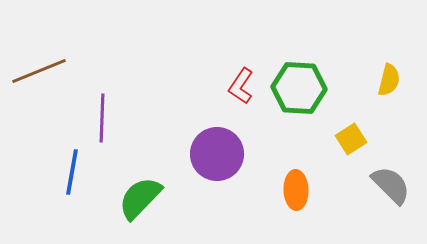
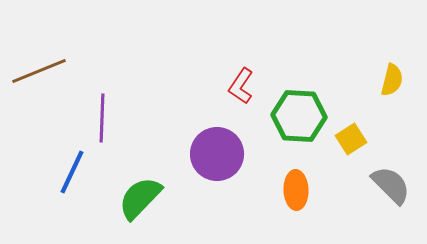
yellow semicircle: moved 3 px right
green hexagon: moved 28 px down
blue line: rotated 15 degrees clockwise
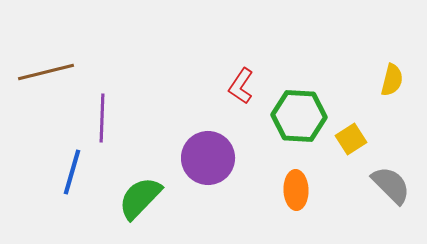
brown line: moved 7 px right, 1 px down; rotated 8 degrees clockwise
purple circle: moved 9 px left, 4 px down
blue line: rotated 9 degrees counterclockwise
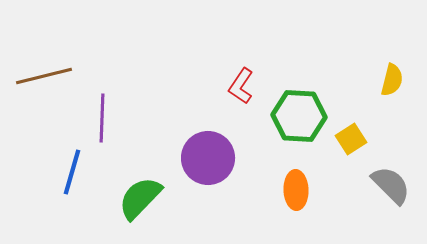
brown line: moved 2 px left, 4 px down
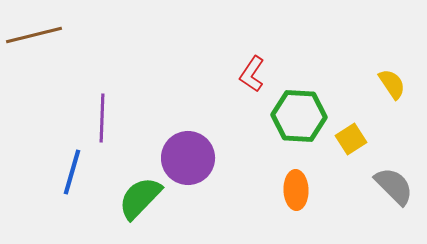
brown line: moved 10 px left, 41 px up
yellow semicircle: moved 4 px down; rotated 48 degrees counterclockwise
red L-shape: moved 11 px right, 12 px up
purple circle: moved 20 px left
gray semicircle: moved 3 px right, 1 px down
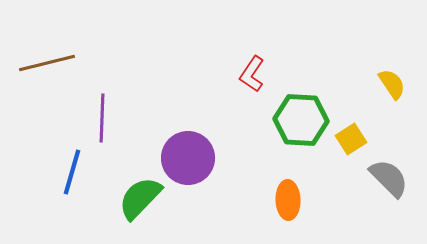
brown line: moved 13 px right, 28 px down
green hexagon: moved 2 px right, 4 px down
gray semicircle: moved 5 px left, 8 px up
orange ellipse: moved 8 px left, 10 px down
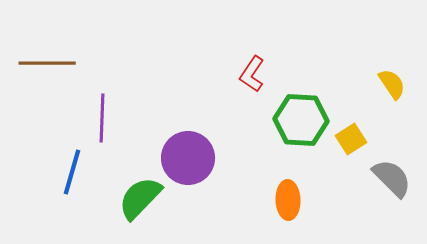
brown line: rotated 14 degrees clockwise
gray semicircle: moved 3 px right
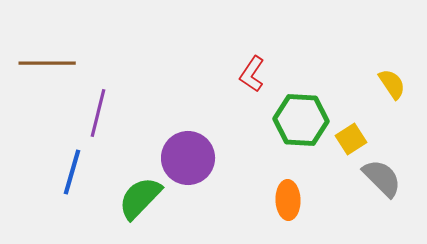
purple line: moved 4 px left, 5 px up; rotated 12 degrees clockwise
gray semicircle: moved 10 px left
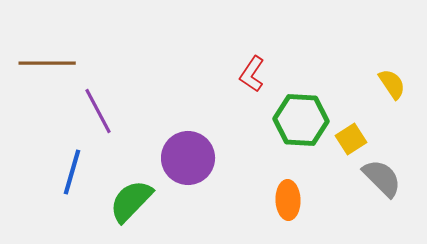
purple line: moved 2 px up; rotated 42 degrees counterclockwise
green semicircle: moved 9 px left, 3 px down
